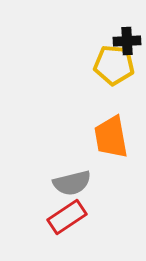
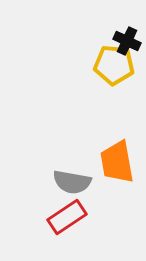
black cross: rotated 28 degrees clockwise
orange trapezoid: moved 6 px right, 25 px down
gray semicircle: moved 1 px up; rotated 24 degrees clockwise
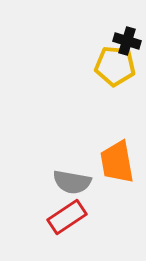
black cross: rotated 8 degrees counterclockwise
yellow pentagon: moved 1 px right, 1 px down
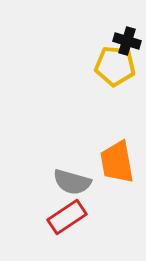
gray semicircle: rotated 6 degrees clockwise
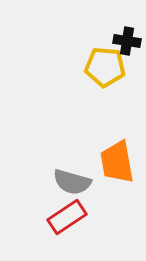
black cross: rotated 8 degrees counterclockwise
yellow pentagon: moved 10 px left, 1 px down
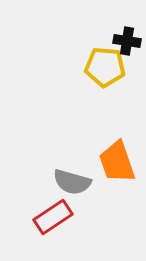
orange trapezoid: rotated 9 degrees counterclockwise
red rectangle: moved 14 px left
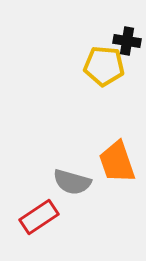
yellow pentagon: moved 1 px left, 1 px up
red rectangle: moved 14 px left
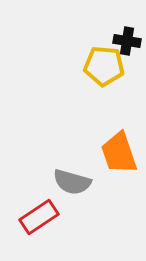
orange trapezoid: moved 2 px right, 9 px up
